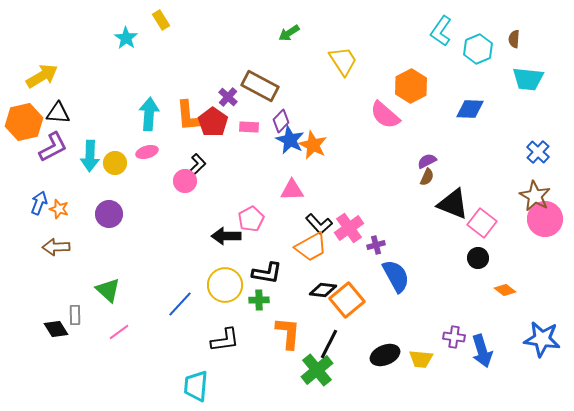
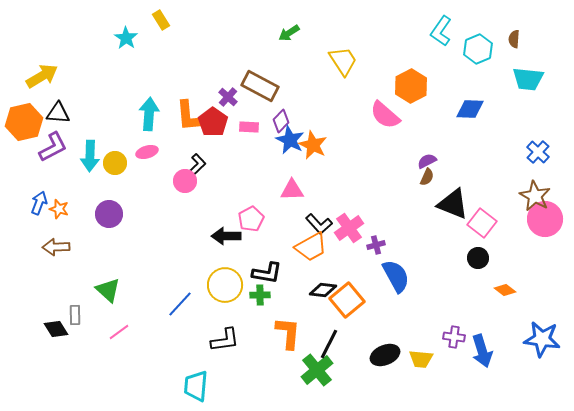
green cross at (259, 300): moved 1 px right, 5 px up
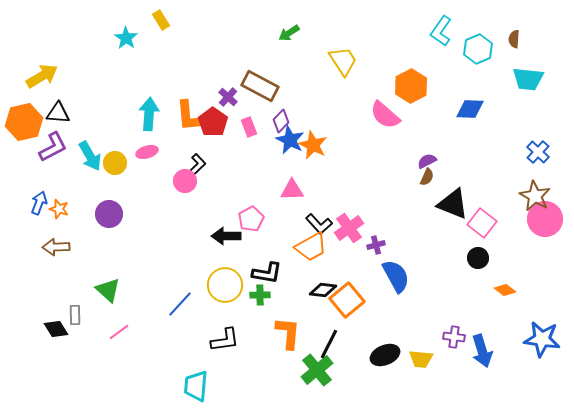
pink rectangle at (249, 127): rotated 66 degrees clockwise
cyan arrow at (90, 156): rotated 32 degrees counterclockwise
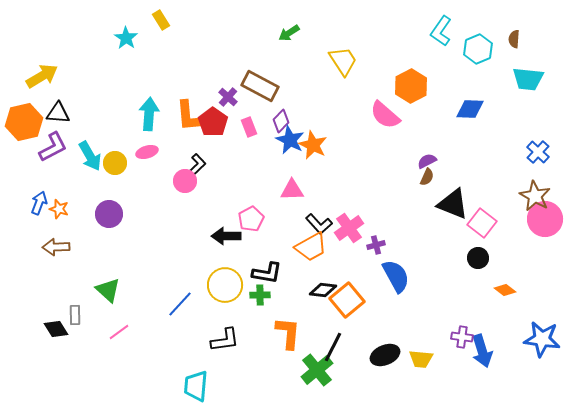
purple cross at (454, 337): moved 8 px right
black line at (329, 344): moved 4 px right, 3 px down
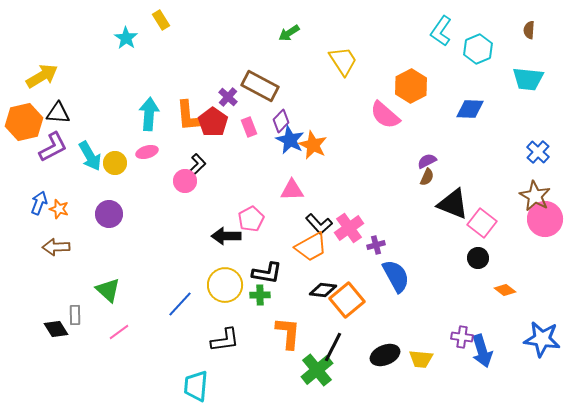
brown semicircle at (514, 39): moved 15 px right, 9 px up
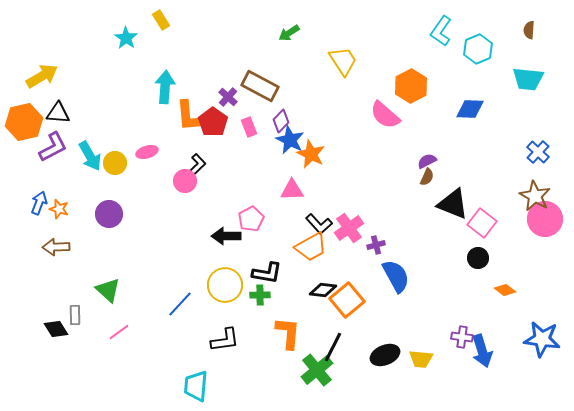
cyan arrow at (149, 114): moved 16 px right, 27 px up
orange star at (313, 145): moved 2 px left, 9 px down
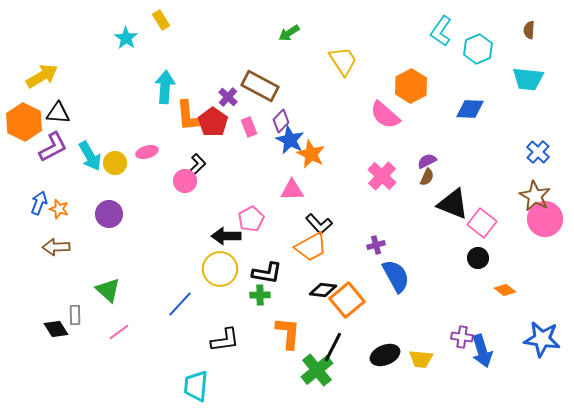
orange hexagon at (24, 122): rotated 21 degrees counterclockwise
pink cross at (349, 228): moved 33 px right, 52 px up; rotated 12 degrees counterclockwise
yellow circle at (225, 285): moved 5 px left, 16 px up
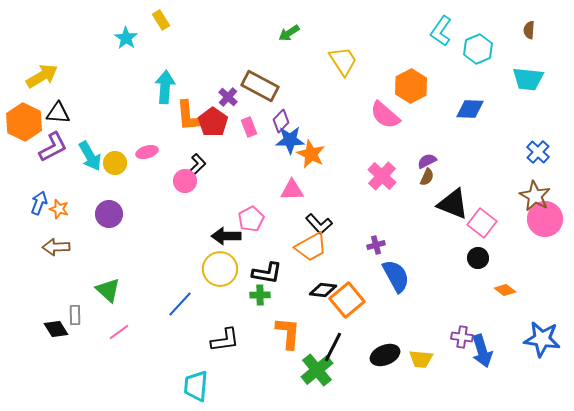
blue star at (290, 140): rotated 28 degrees counterclockwise
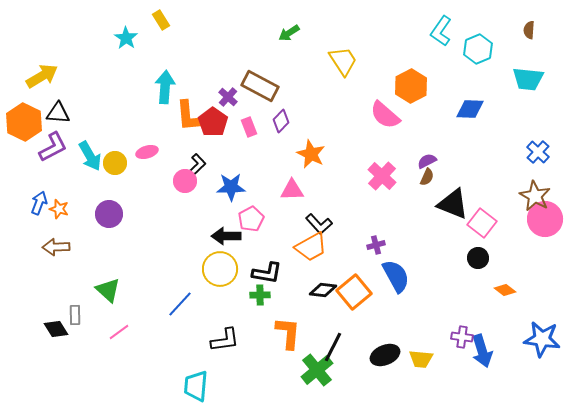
blue star at (290, 140): moved 59 px left, 47 px down
orange square at (347, 300): moved 7 px right, 8 px up
